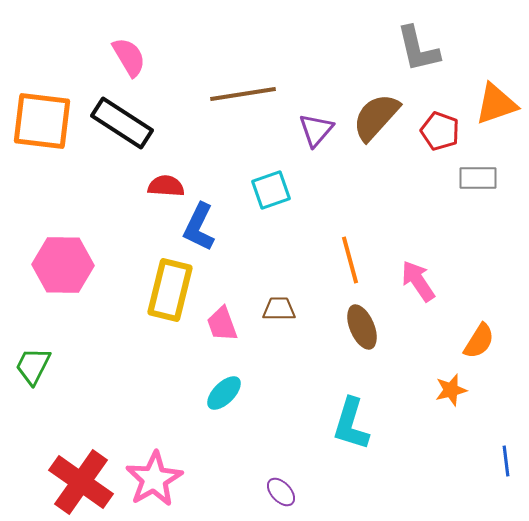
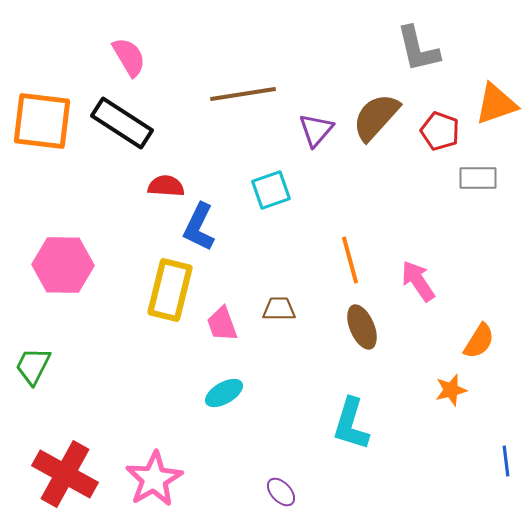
cyan ellipse: rotated 15 degrees clockwise
red cross: moved 16 px left, 8 px up; rotated 6 degrees counterclockwise
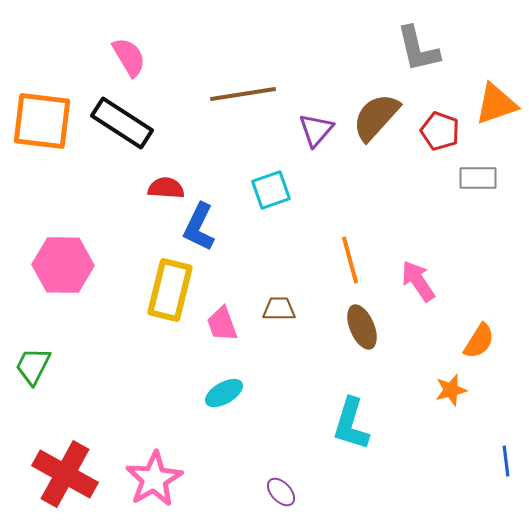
red semicircle: moved 2 px down
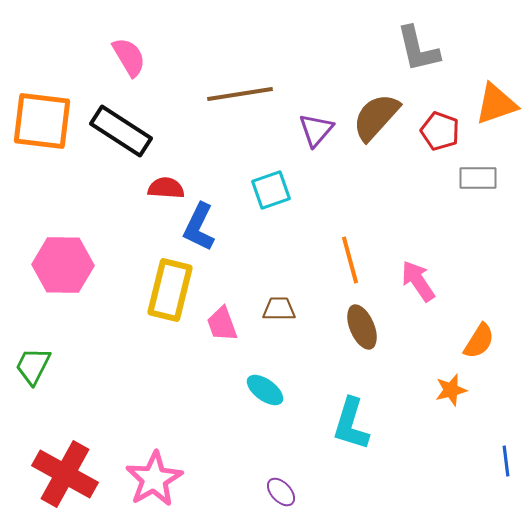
brown line: moved 3 px left
black rectangle: moved 1 px left, 8 px down
cyan ellipse: moved 41 px right, 3 px up; rotated 66 degrees clockwise
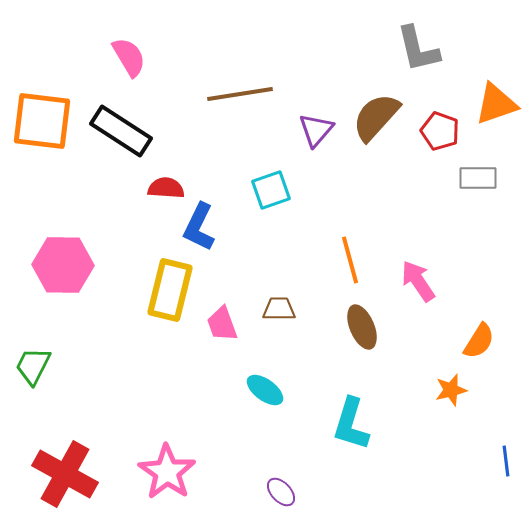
pink star: moved 13 px right, 7 px up; rotated 8 degrees counterclockwise
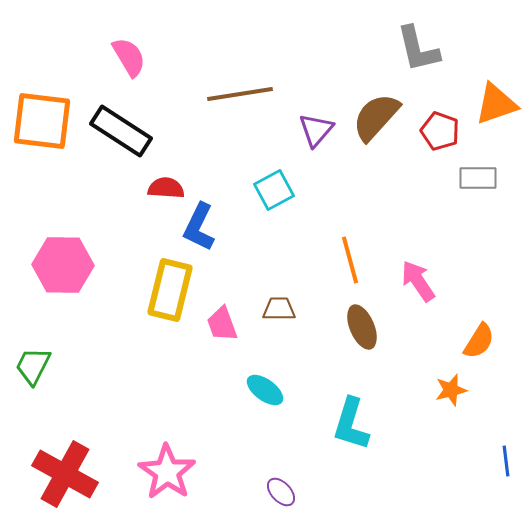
cyan square: moved 3 px right; rotated 9 degrees counterclockwise
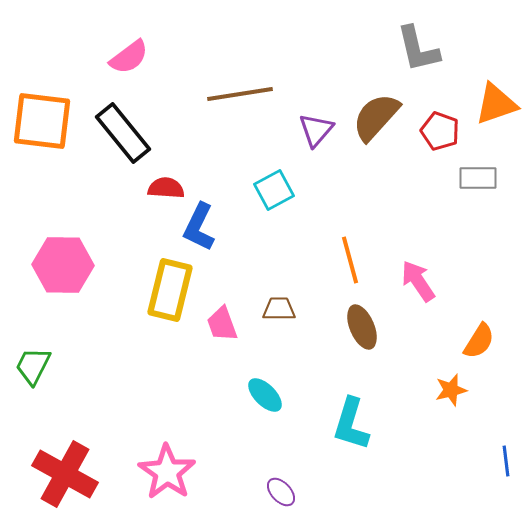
pink semicircle: rotated 84 degrees clockwise
black rectangle: moved 2 px right, 2 px down; rotated 18 degrees clockwise
cyan ellipse: moved 5 px down; rotated 9 degrees clockwise
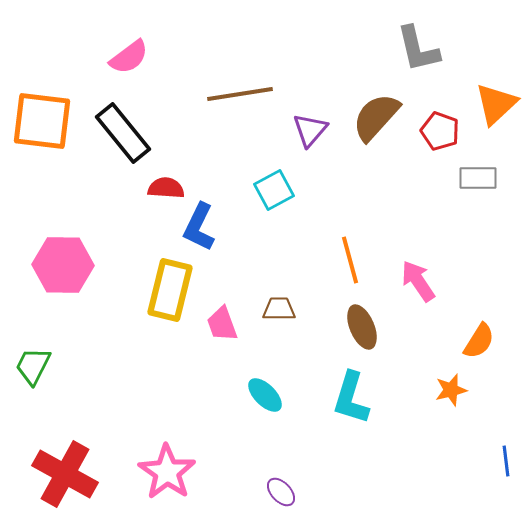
orange triangle: rotated 24 degrees counterclockwise
purple triangle: moved 6 px left
cyan L-shape: moved 26 px up
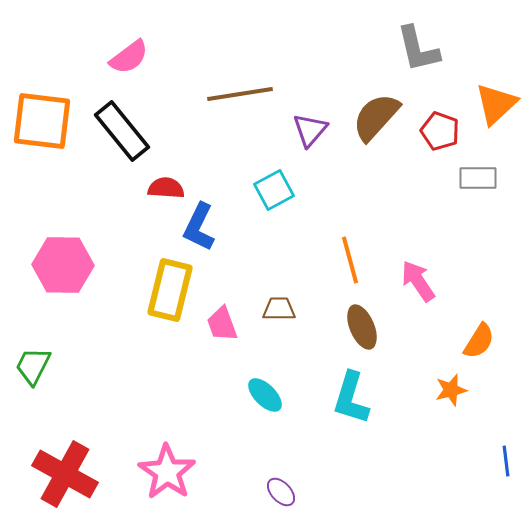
black rectangle: moved 1 px left, 2 px up
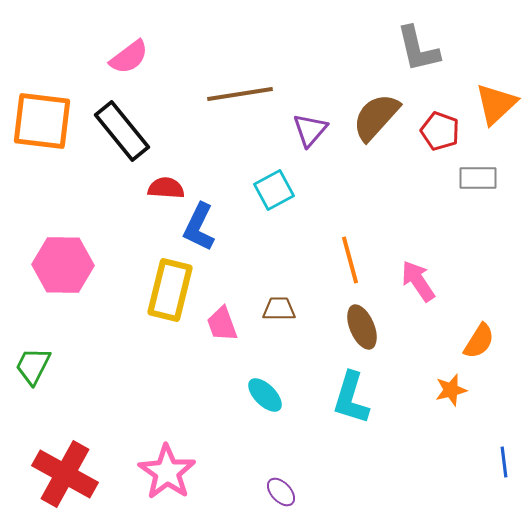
blue line: moved 2 px left, 1 px down
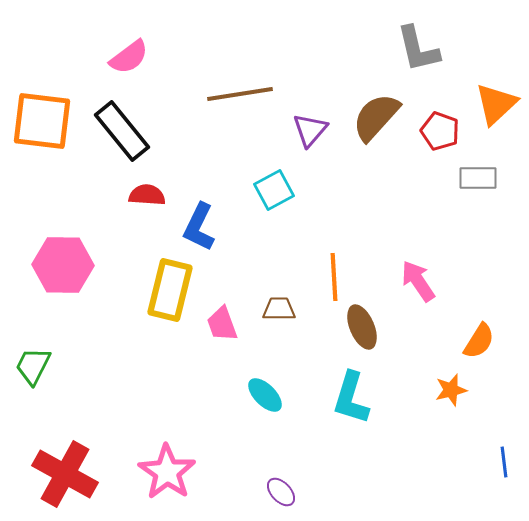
red semicircle: moved 19 px left, 7 px down
orange line: moved 16 px left, 17 px down; rotated 12 degrees clockwise
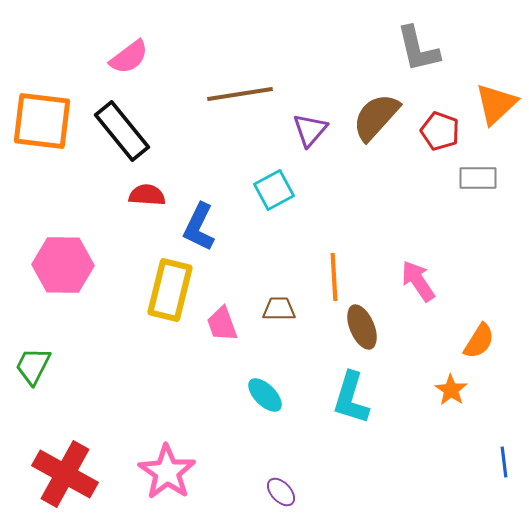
orange star: rotated 24 degrees counterclockwise
